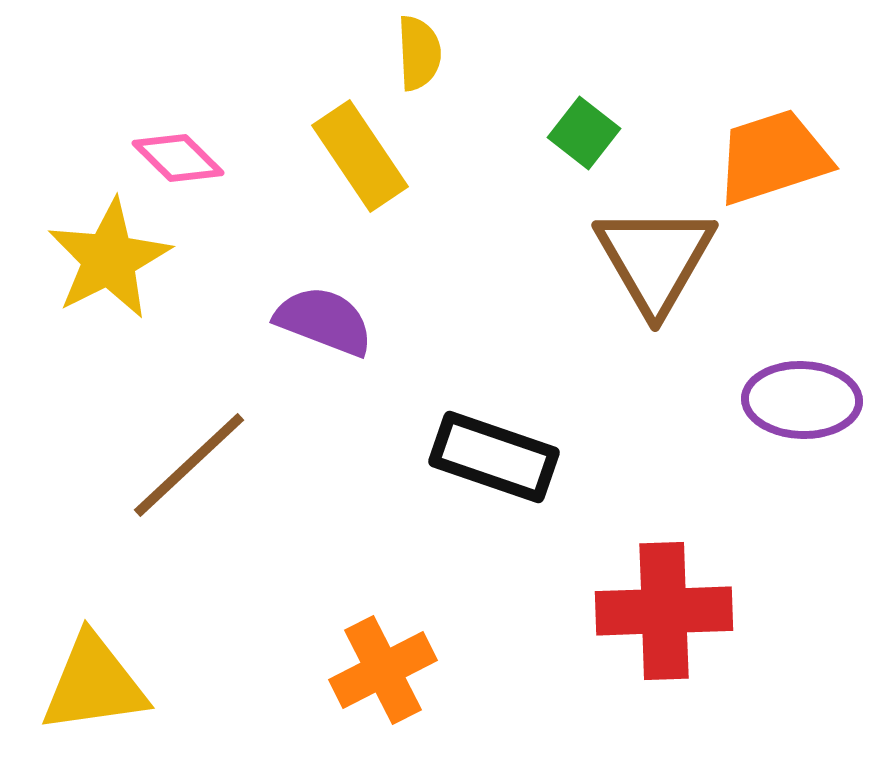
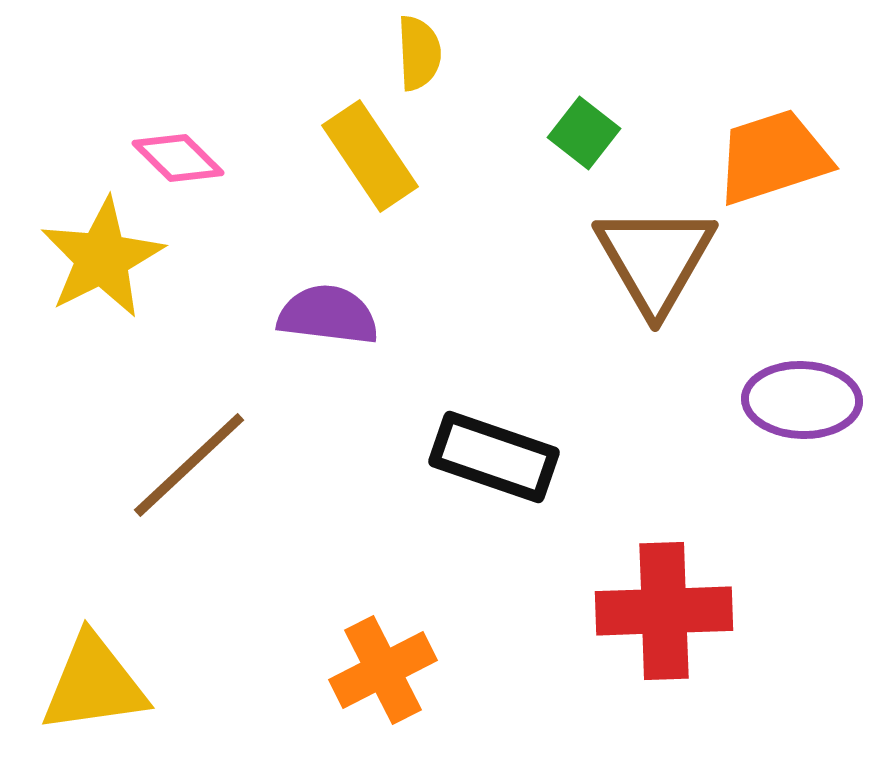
yellow rectangle: moved 10 px right
yellow star: moved 7 px left, 1 px up
purple semicircle: moved 4 px right, 6 px up; rotated 14 degrees counterclockwise
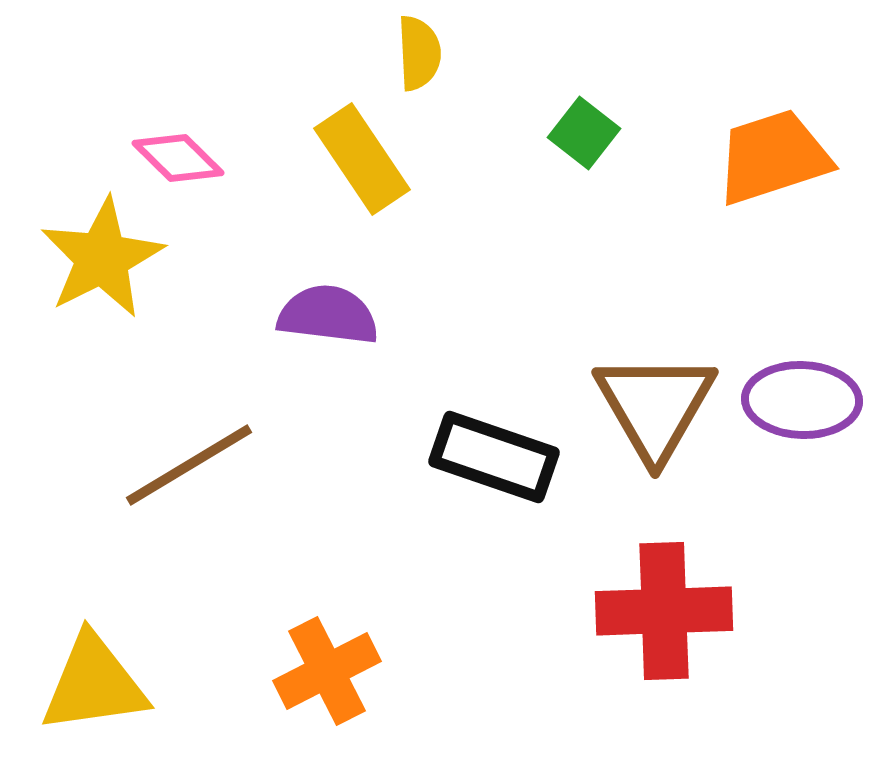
yellow rectangle: moved 8 px left, 3 px down
brown triangle: moved 147 px down
brown line: rotated 12 degrees clockwise
orange cross: moved 56 px left, 1 px down
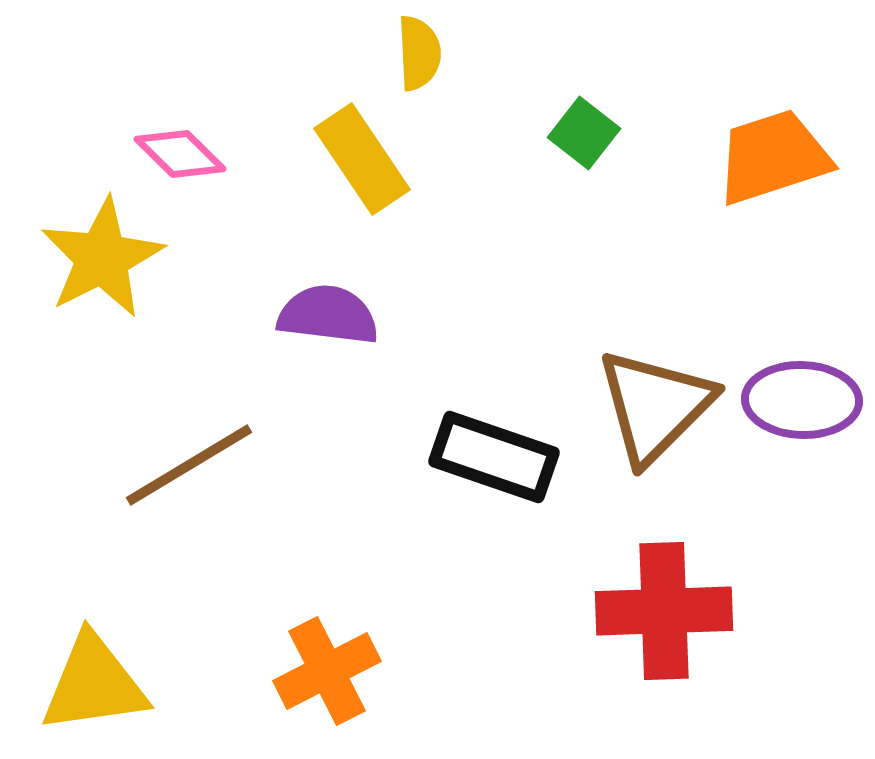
pink diamond: moved 2 px right, 4 px up
brown triangle: rotated 15 degrees clockwise
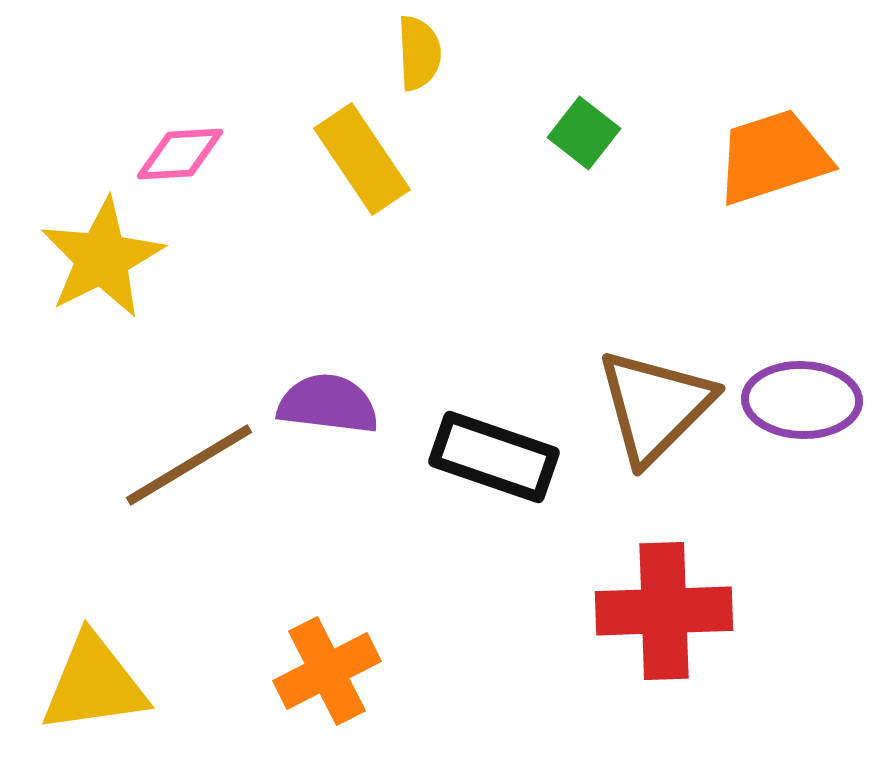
pink diamond: rotated 48 degrees counterclockwise
purple semicircle: moved 89 px down
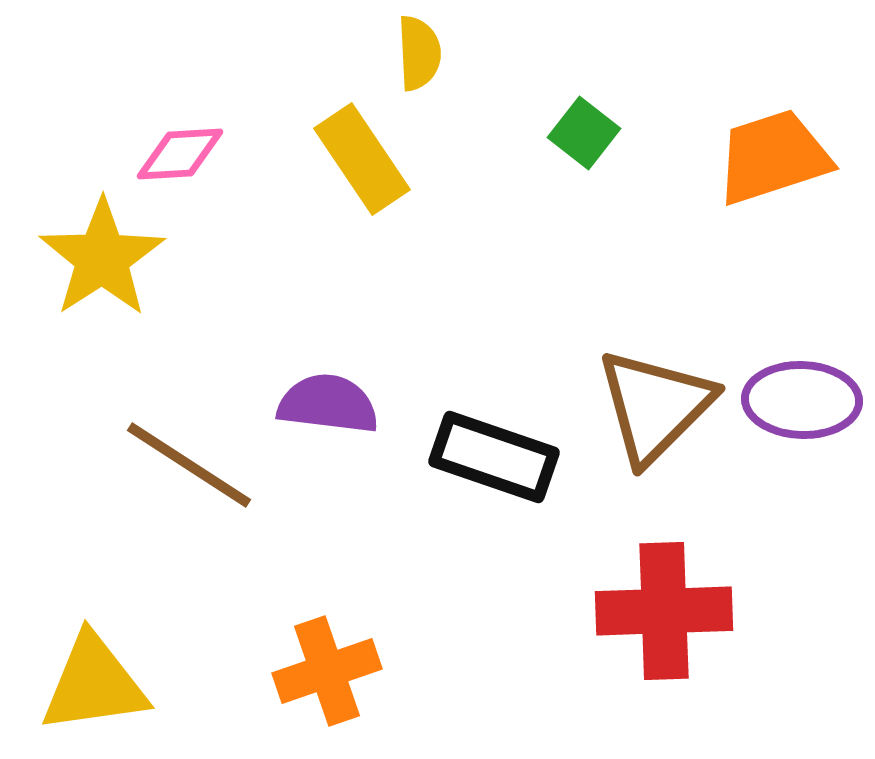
yellow star: rotated 6 degrees counterclockwise
brown line: rotated 64 degrees clockwise
orange cross: rotated 8 degrees clockwise
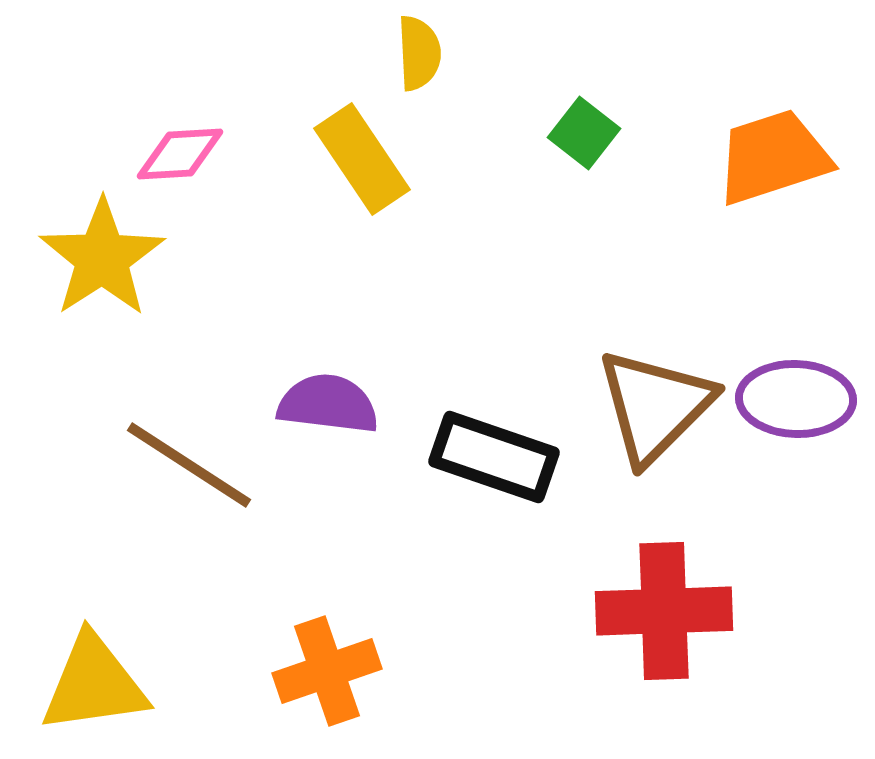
purple ellipse: moved 6 px left, 1 px up
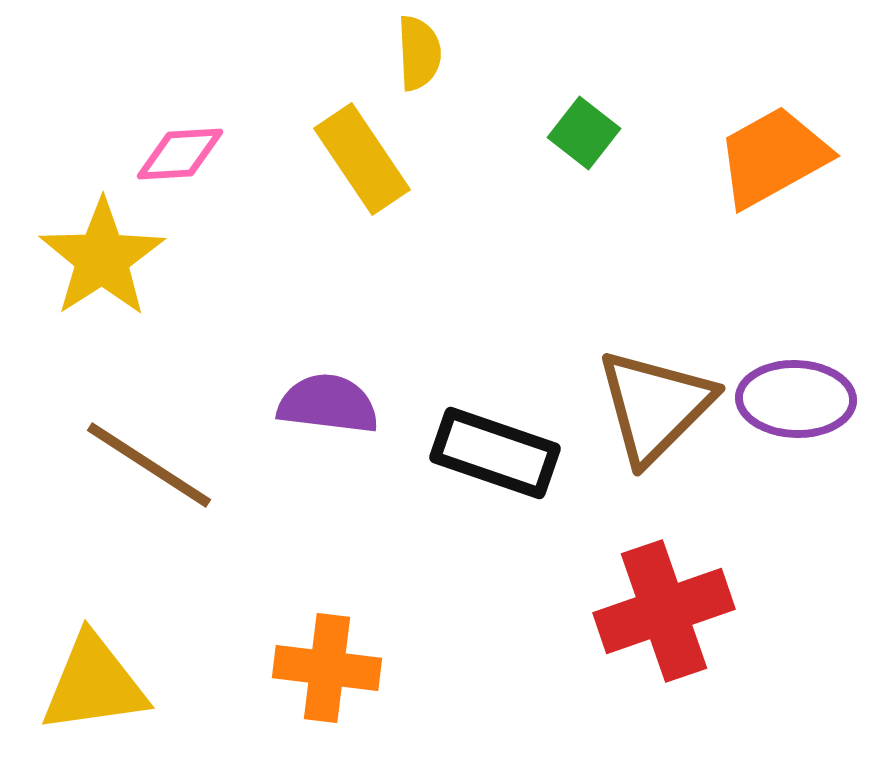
orange trapezoid: rotated 11 degrees counterclockwise
black rectangle: moved 1 px right, 4 px up
brown line: moved 40 px left
red cross: rotated 17 degrees counterclockwise
orange cross: moved 3 px up; rotated 26 degrees clockwise
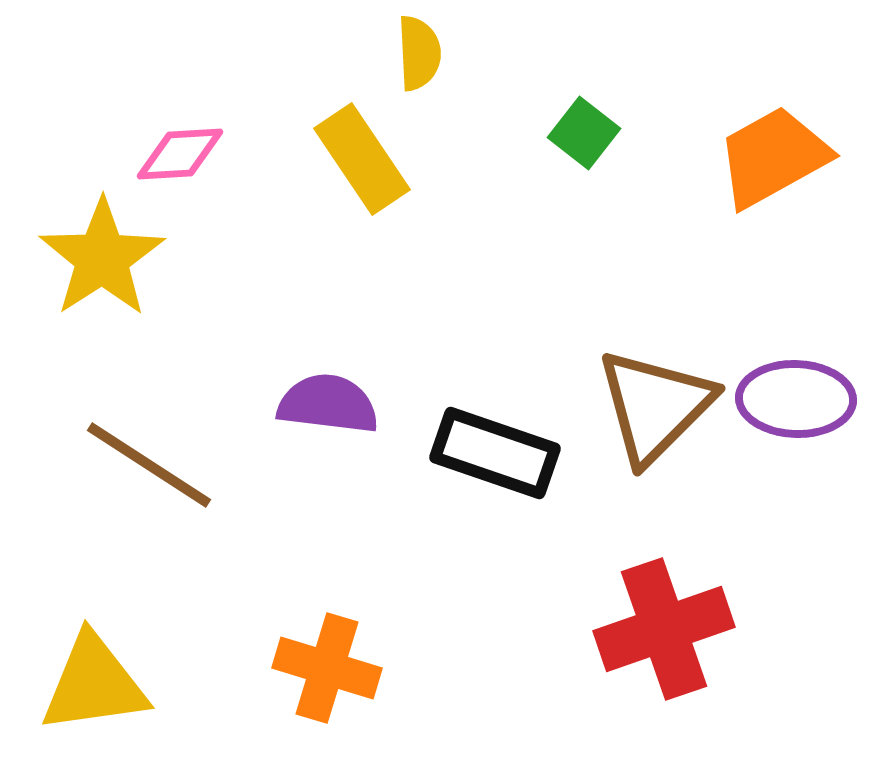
red cross: moved 18 px down
orange cross: rotated 10 degrees clockwise
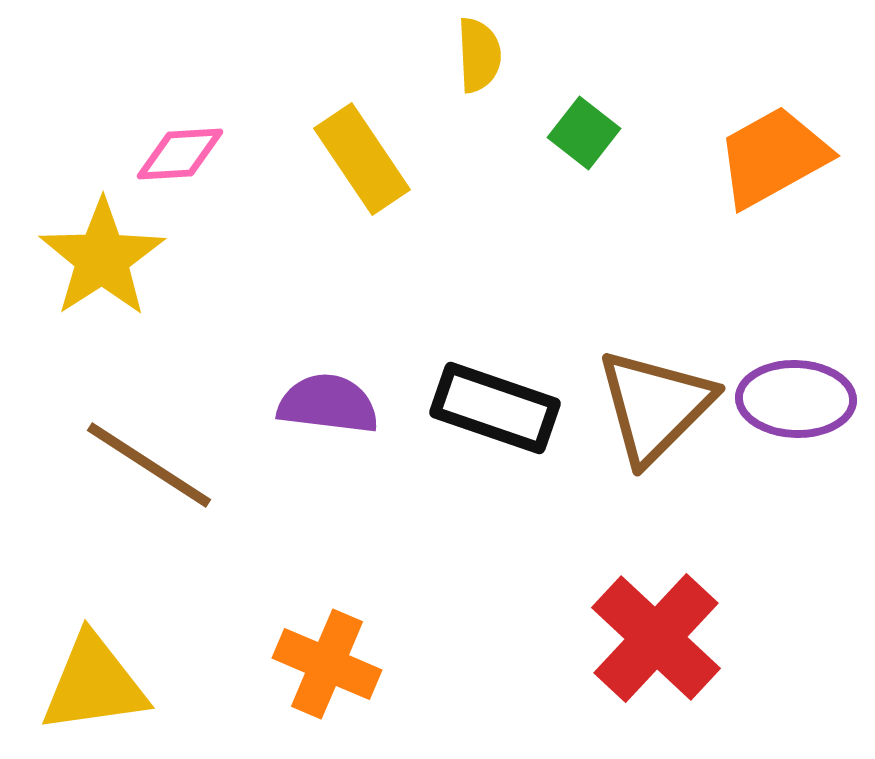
yellow semicircle: moved 60 px right, 2 px down
black rectangle: moved 45 px up
red cross: moved 8 px left, 9 px down; rotated 28 degrees counterclockwise
orange cross: moved 4 px up; rotated 6 degrees clockwise
